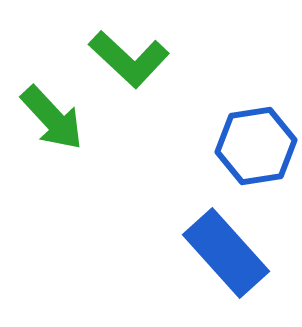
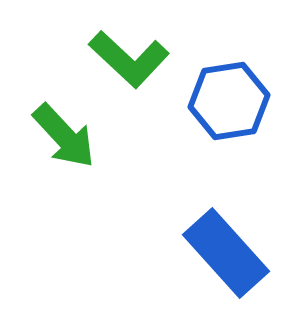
green arrow: moved 12 px right, 18 px down
blue hexagon: moved 27 px left, 45 px up
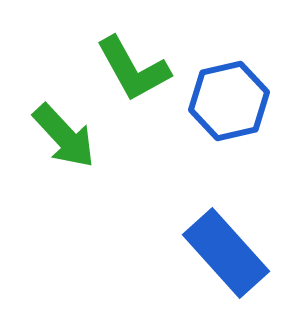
green L-shape: moved 4 px right, 10 px down; rotated 18 degrees clockwise
blue hexagon: rotated 4 degrees counterclockwise
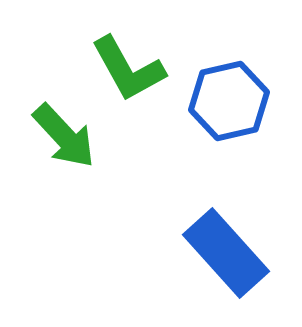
green L-shape: moved 5 px left
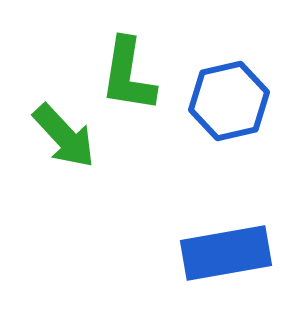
green L-shape: moved 6 px down; rotated 38 degrees clockwise
blue rectangle: rotated 58 degrees counterclockwise
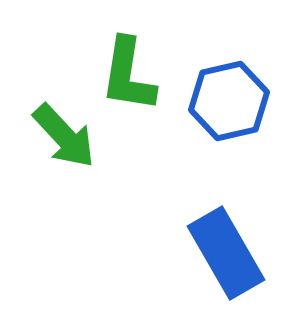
blue rectangle: rotated 70 degrees clockwise
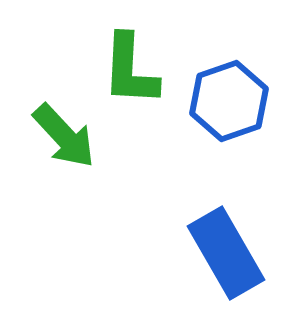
green L-shape: moved 2 px right, 5 px up; rotated 6 degrees counterclockwise
blue hexagon: rotated 6 degrees counterclockwise
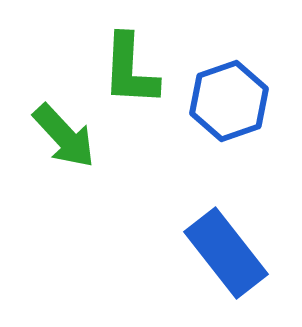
blue rectangle: rotated 8 degrees counterclockwise
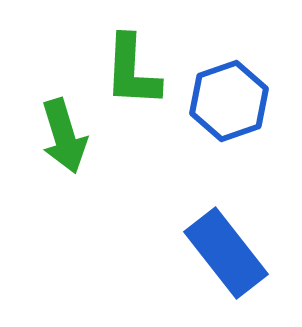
green L-shape: moved 2 px right, 1 px down
green arrow: rotated 26 degrees clockwise
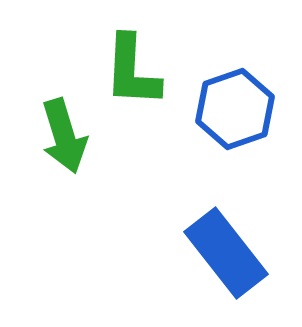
blue hexagon: moved 6 px right, 8 px down
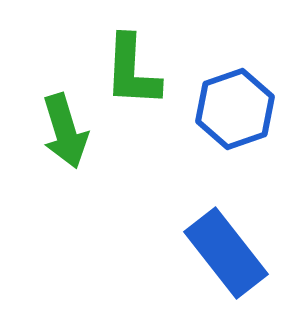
green arrow: moved 1 px right, 5 px up
